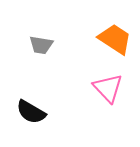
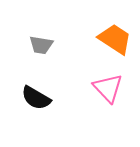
black semicircle: moved 5 px right, 14 px up
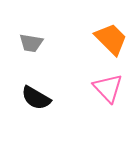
orange trapezoid: moved 4 px left; rotated 12 degrees clockwise
gray trapezoid: moved 10 px left, 2 px up
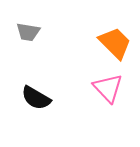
orange trapezoid: moved 4 px right, 4 px down
gray trapezoid: moved 3 px left, 11 px up
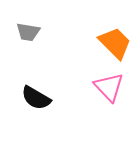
pink triangle: moved 1 px right, 1 px up
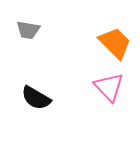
gray trapezoid: moved 2 px up
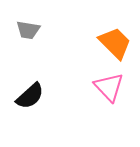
black semicircle: moved 6 px left, 2 px up; rotated 72 degrees counterclockwise
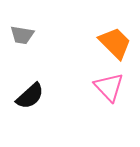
gray trapezoid: moved 6 px left, 5 px down
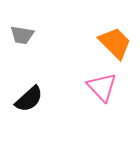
pink triangle: moved 7 px left
black semicircle: moved 1 px left, 3 px down
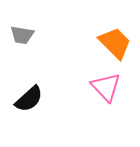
pink triangle: moved 4 px right
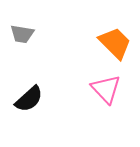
gray trapezoid: moved 1 px up
pink triangle: moved 2 px down
